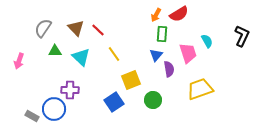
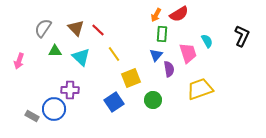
yellow square: moved 2 px up
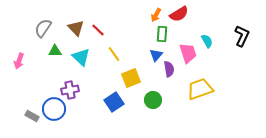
purple cross: rotated 12 degrees counterclockwise
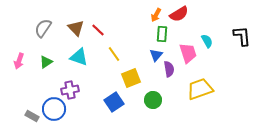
black L-shape: rotated 30 degrees counterclockwise
green triangle: moved 9 px left, 11 px down; rotated 32 degrees counterclockwise
cyan triangle: moved 2 px left; rotated 24 degrees counterclockwise
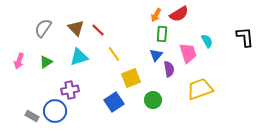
black L-shape: moved 3 px right, 1 px down
cyan triangle: rotated 36 degrees counterclockwise
blue circle: moved 1 px right, 2 px down
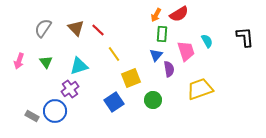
pink trapezoid: moved 2 px left, 2 px up
cyan triangle: moved 9 px down
green triangle: rotated 32 degrees counterclockwise
purple cross: moved 1 px up; rotated 24 degrees counterclockwise
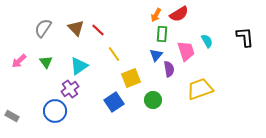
pink arrow: rotated 28 degrees clockwise
cyan triangle: rotated 18 degrees counterclockwise
gray rectangle: moved 20 px left
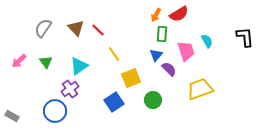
purple semicircle: rotated 35 degrees counterclockwise
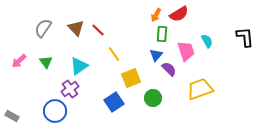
green circle: moved 2 px up
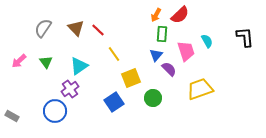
red semicircle: moved 1 px right, 1 px down; rotated 12 degrees counterclockwise
